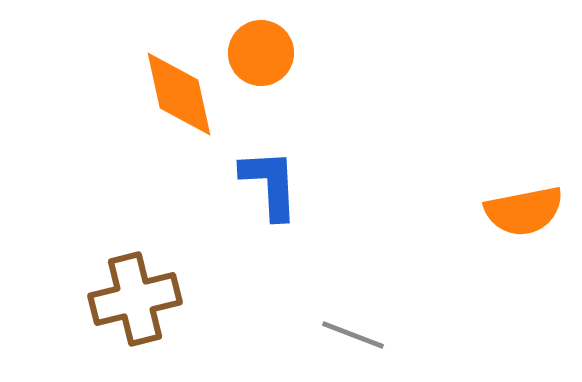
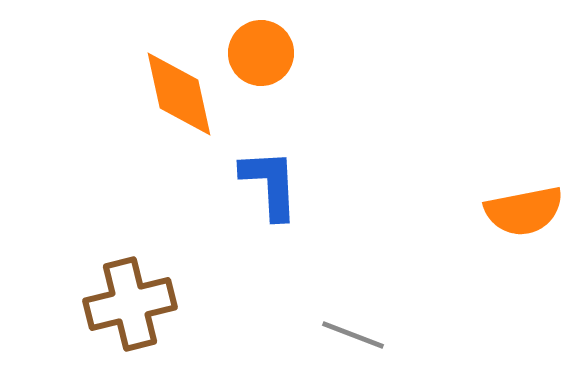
brown cross: moved 5 px left, 5 px down
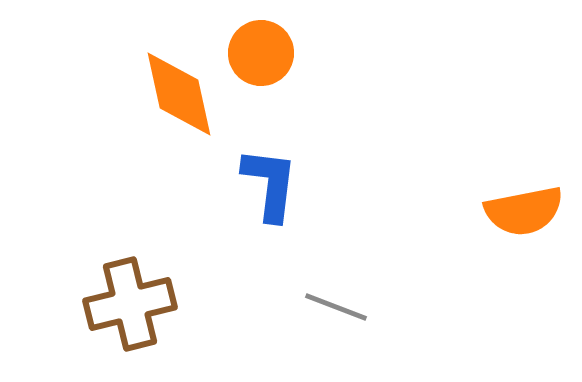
blue L-shape: rotated 10 degrees clockwise
gray line: moved 17 px left, 28 px up
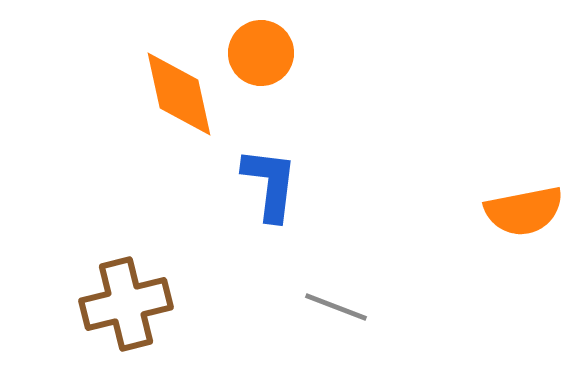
brown cross: moved 4 px left
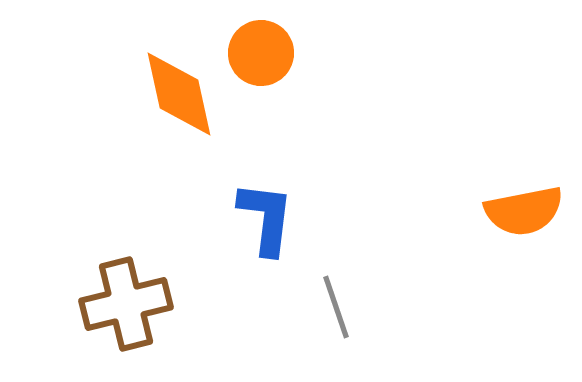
blue L-shape: moved 4 px left, 34 px down
gray line: rotated 50 degrees clockwise
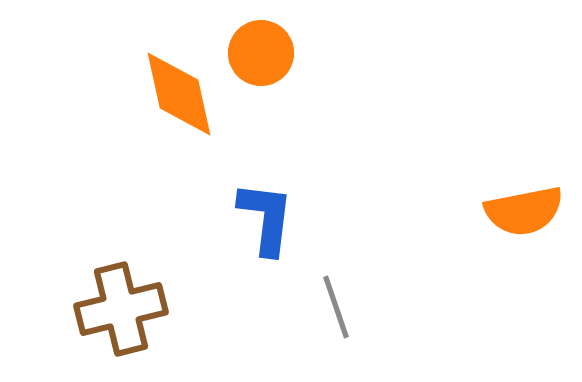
brown cross: moved 5 px left, 5 px down
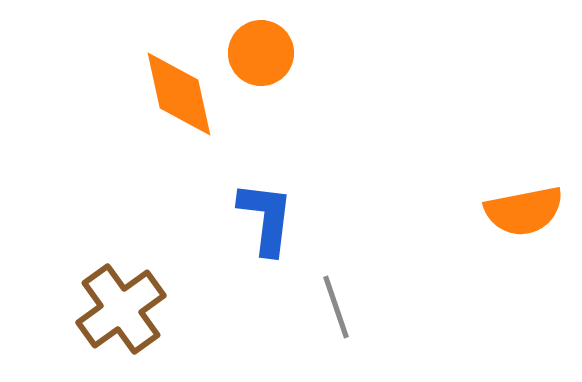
brown cross: rotated 22 degrees counterclockwise
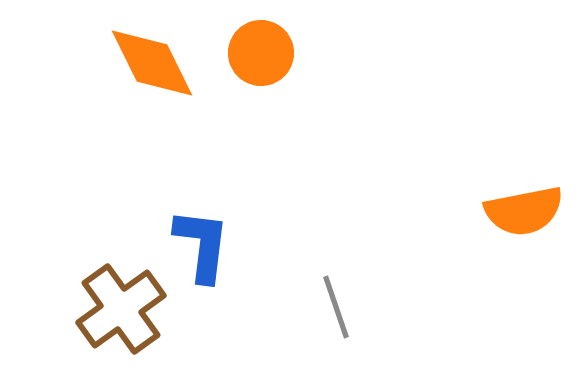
orange diamond: moved 27 px left, 31 px up; rotated 14 degrees counterclockwise
blue L-shape: moved 64 px left, 27 px down
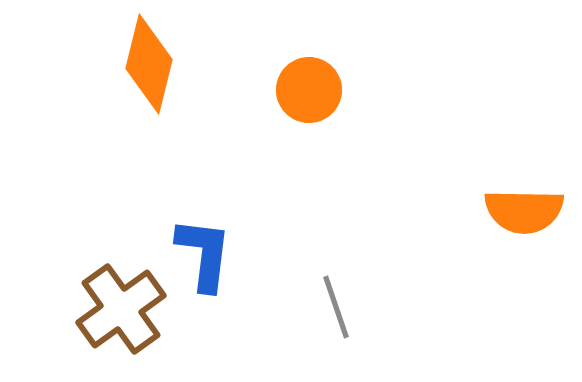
orange circle: moved 48 px right, 37 px down
orange diamond: moved 3 px left, 1 px down; rotated 40 degrees clockwise
orange semicircle: rotated 12 degrees clockwise
blue L-shape: moved 2 px right, 9 px down
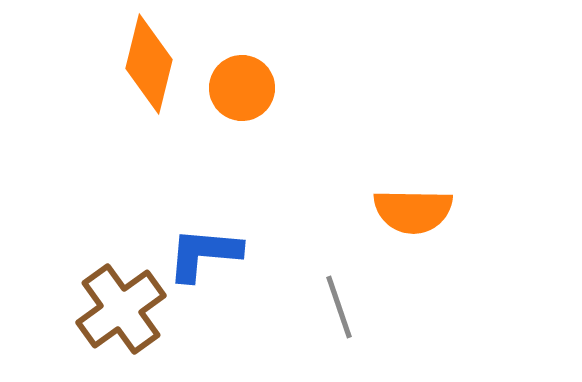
orange circle: moved 67 px left, 2 px up
orange semicircle: moved 111 px left
blue L-shape: rotated 92 degrees counterclockwise
gray line: moved 3 px right
